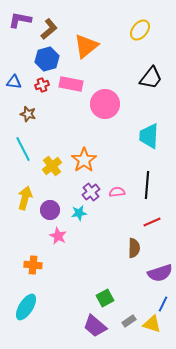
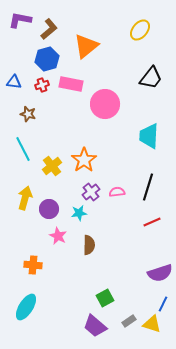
black line: moved 1 px right, 2 px down; rotated 12 degrees clockwise
purple circle: moved 1 px left, 1 px up
brown semicircle: moved 45 px left, 3 px up
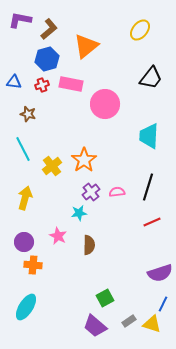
purple circle: moved 25 px left, 33 px down
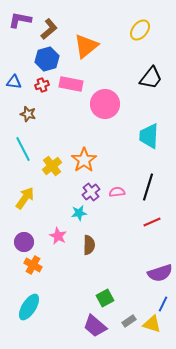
yellow arrow: rotated 20 degrees clockwise
orange cross: rotated 24 degrees clockwise
cyan ellipse: moved 3 px right
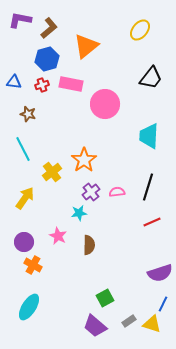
brown L-shape: moved 1 px up
yellow cross: moved 6 px down
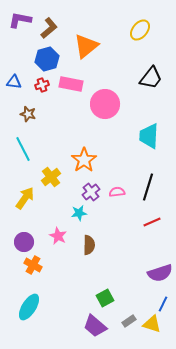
yellow cross: moved 1 px left, 5 px down
